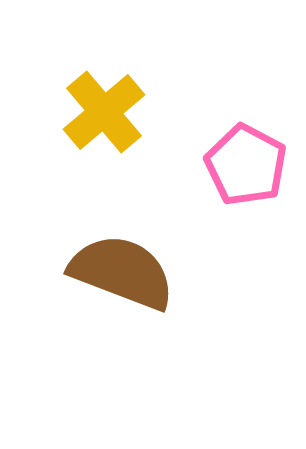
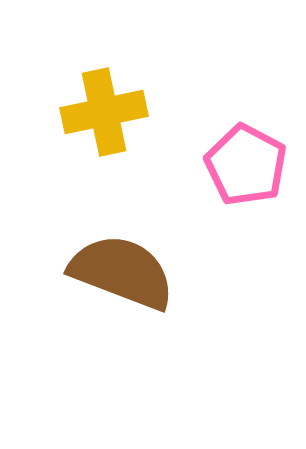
yellow cross: rotated 28 degrees clockwise
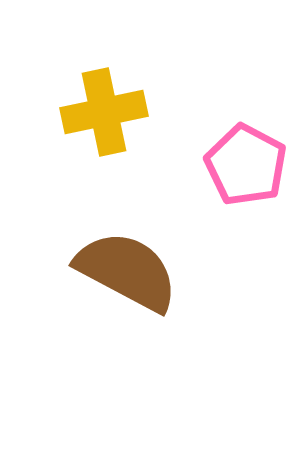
brown semicircle: moved 5 px right, 1 px up; rotated 7 degrees clockwise
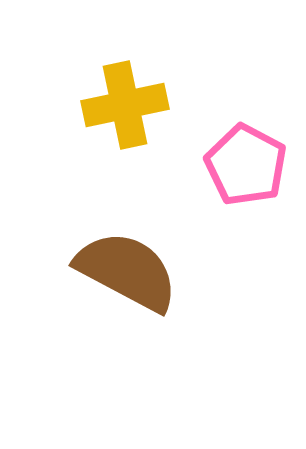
yellow cross: moved 21 px right, 7 px up
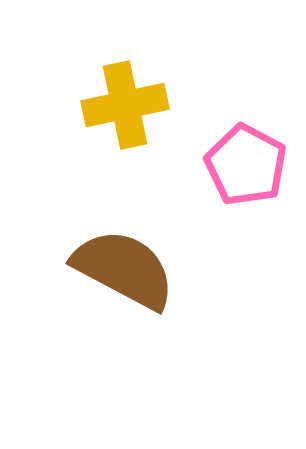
brown semicircle: moved 3 px left, 2 px up
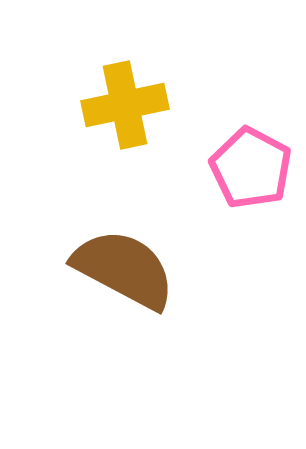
pink pentagon: moved 5 px right, 3 px down
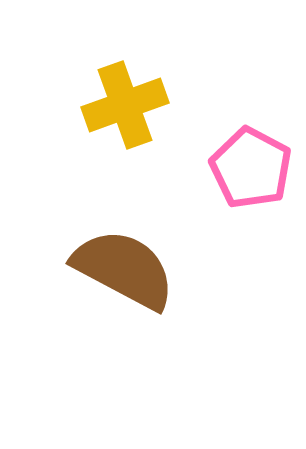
yellow cross: rotated 8 degrees counterclockwise
